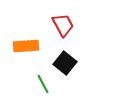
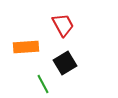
orange rectangle: moved 1 px down
black square: rotated 20 degrees clockwise
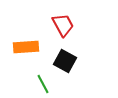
black square: moved 2 px up; rotated 30 degrees counterclockwise
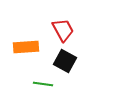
red trapezoid: moved 5 px down
green line: rotated 54 degrees counterclockwise
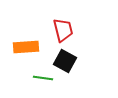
red trapezoid: rotated 15 degrees clockwise
green line: moved 6 px up
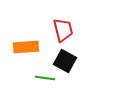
green line: moved 2 px right
